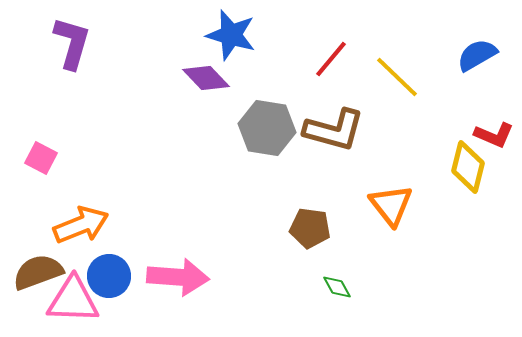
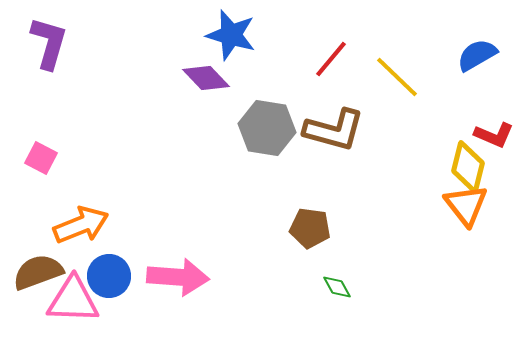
purple L-shape: moved 23 px left
orange triangle: moved 75 px right
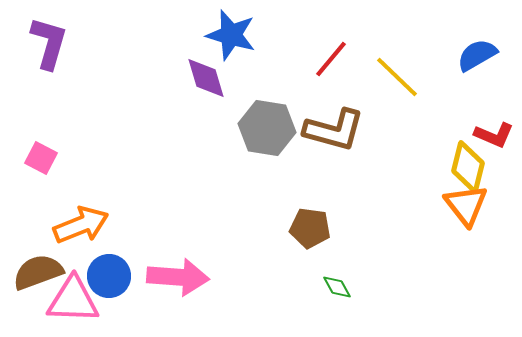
purple diamond: rotated 27 degrees clockwise
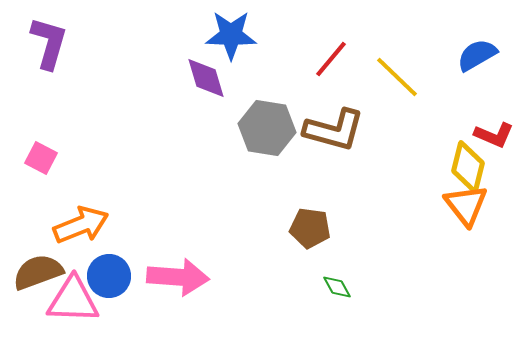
blue star: rotated 15 degrees counterclockwise
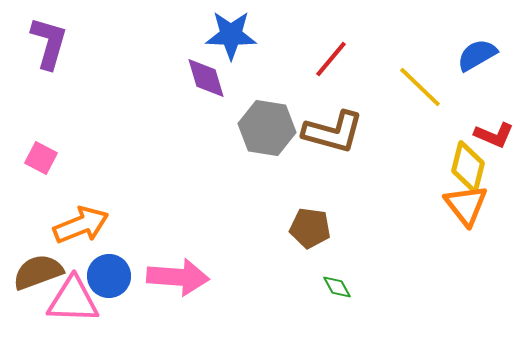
yellow line: moved 23 px right, 10 px down
brown L-shape: moved 1 px left, 2 px down
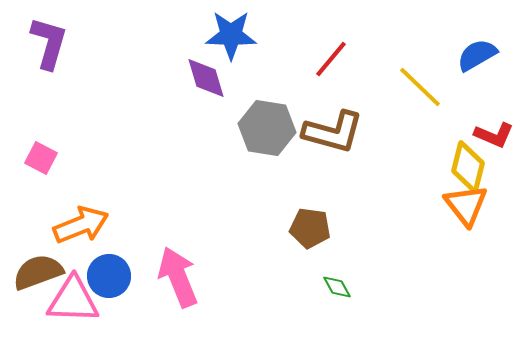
pink arrow: rotated 116 degrees counterclockwise
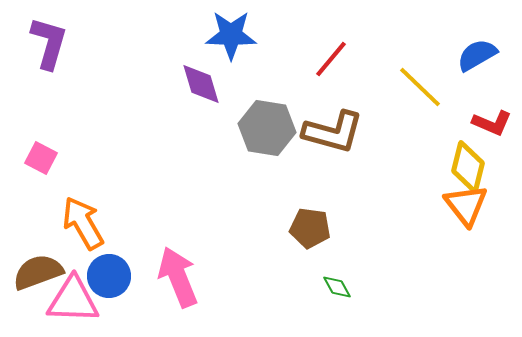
purple diamond: moved 5 px left, 6 px down
red L-shape: moved 2 px left, 12 px up
orange arrow: moved 2 px right, 2 px up; rotated 98 degrees counterclockwise
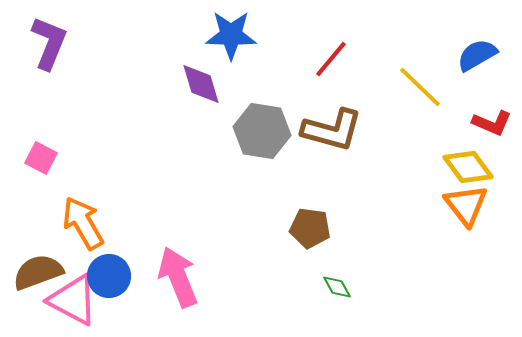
purple L-shape: rotated 6 degrees clockwise
gray hexagon: moved 5 px left, 3 px down
brown L-shape: moved 1 px left, 2 px up
yellow diamond: rotated 51 degrees counterclockwise
pink triangle: rotated 26 degrees clockwise
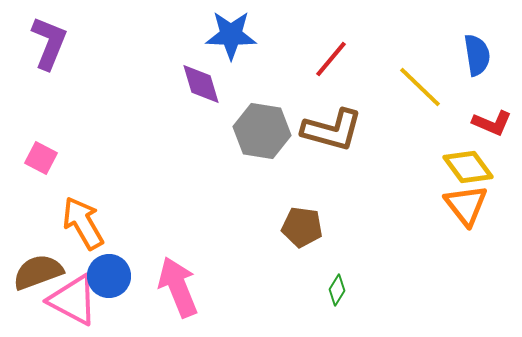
blue semicircle: rotated 111 degrees clockwise
brown pentagon: moved 8 px left, 1 px up
pink arrow: moved 10 px down
green diamond: moved 3 px down; rotated 60 degrees clockwise
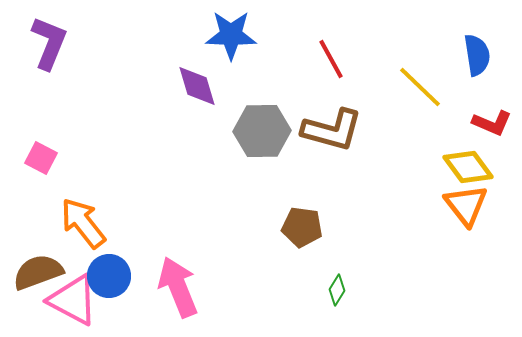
red line: rotated 69 degrees counterclockwise
purple diamond: moved 4 px left, 2 px down
gray hexagon: rotated 10 degrees counterclockwise
orange arrow: rotated 8 degrees counterclockwise
